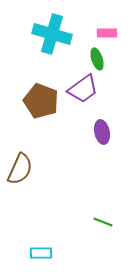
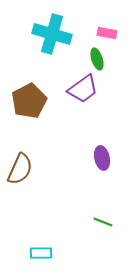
pink rectangle: rotated 12 degrees clockwise
brown pentagon: moved 12 px left; rotated 24 degrees clockwise
purple ellipse: moved 26 px down
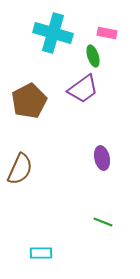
cyan cross: moved 1 px right, 1 px up
green ellipse: moved 4 px left, 3 px up
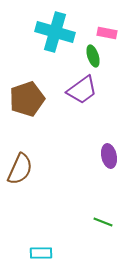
cyan cross: moved 2 px right, 1 px up
purple trapezoid: moved 1 px left, 1 px down
brown pentagon: moved 2 px left, 2 px up; rotated 8 degrees clockwise
purple ellipse: moved 7 px right, 2 px up
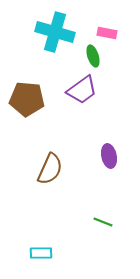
brown pentagon: rotated 24 degrees clockwise
brown semicircle: moved 30 px right
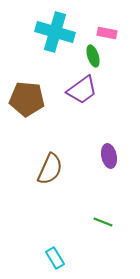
cyan rectangle: moved 14 px right, 5 px down; rotated 60 degrees clockwise
